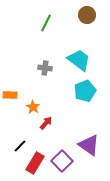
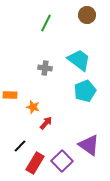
orange star: rotated 16 degrees counterclockwise
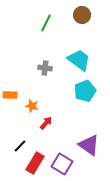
brown circle: moved 5 px left
orange star: moved 1 px left, 1 px up
purple square: moved 3 px down; rotated 15 degrees counterclockwise
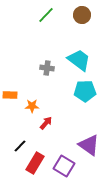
green line: moved 8 px up; rotated 18 degrees clockwise
gray cross: moved 2 px right
cyan pentagon: rotated 20 degrees clockwise
orange star: rotated 16 degrees counterclockwise
purple square: moved 2 px right, 2 px down
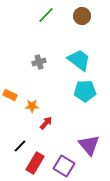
brown circle: moved 1 px down
gray cross: moved 8 px left, 6 px up; rotated 24 degrees counterclockwise
orange rectangle: rotated 24 degrees clockwise
purple triangle: rotated 15 degrees clockwise
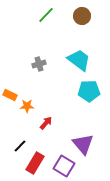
gray cross: moved 2 px down
cyan pentagon: moved 4 px right
orange star: moved 5 px left
purple triangle: moved 6 px left, 1 px up
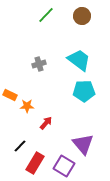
cyan pentagon: moved 5 px left
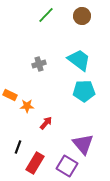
black line: moved 2 px left, 1 px down; rotated 24 degrees counterclockwise
purple square: moved 3 px right
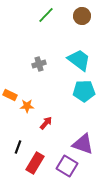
purple triangle: rotated 30 degrees counterclockwise
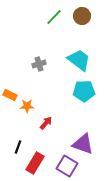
green line: moved 8 px right, 2 px down
